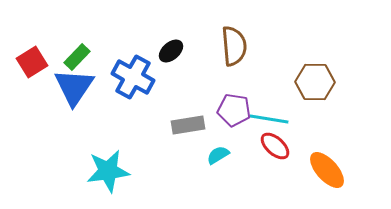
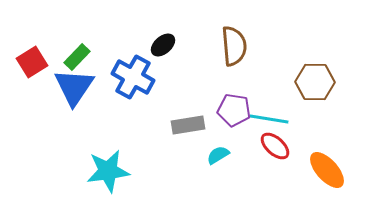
black ellipse: moved 8 px left, 6 px up
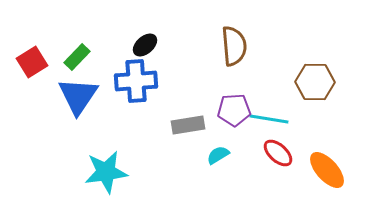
black ellipse: moved 18 px left
blue cross: moved 3 px right, 4 px down; rotated 33 degrees counterclockwise
blue triangle: moved 4 px right, 9 px down
purple pentagon: rotated 12 degrees counterclockwise
red ellipse: moved 3 px right, 7 px down
cyan star: moved 2 px left, 1 px down
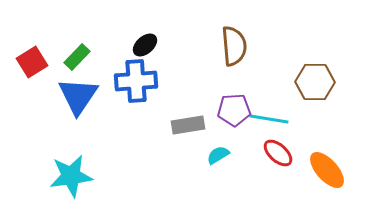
cyan star: moved 35 px left, 4 px down
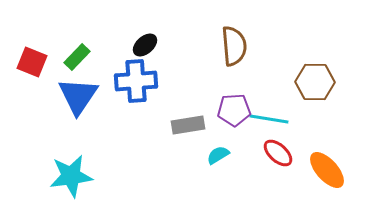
red square: rotated 36 degrees counterclockwise
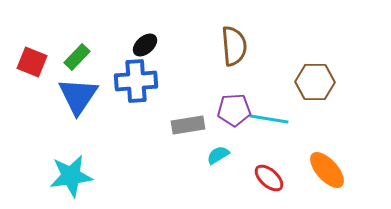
red ellipse: moved 9 px left, 25 px down
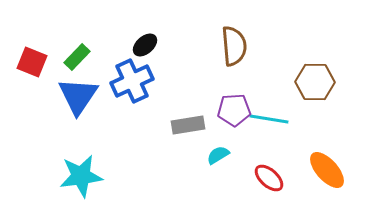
blue cross: moved 4 px left; rotated 21 degrees counterclockwise
cyan star: moved 10 px right
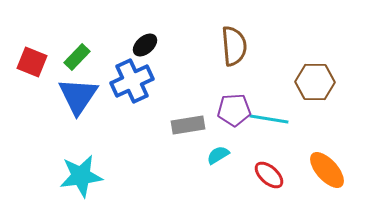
red ellipse: moved 3 px up
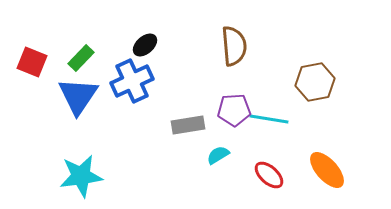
green rectangle: moved 4 px right, 1 px down
brown hexagon: rotated 12 degrees counterclockwise
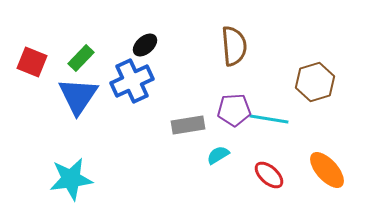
brown hexagon: rotated 6 degrees counterclockwise
cyan star: moved 10 px left, 3 px down
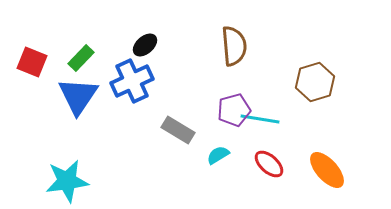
purple pentagon: rotated 12 degrees counterclockwise
cyan line: moved 9 px left
gray rectangle: moved 10 px left, 5 px down; rotated 40 degrees clockwise
red ellipse: moved 11 px up
cyan star: moved 4 px left, 2 px down
